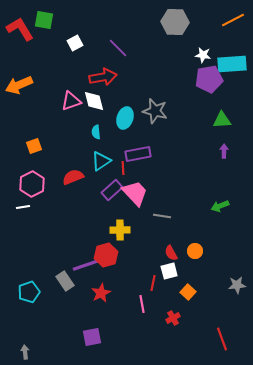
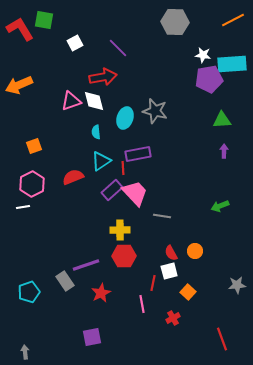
red hexagon at (106, 255): moved 18 px right, 1 px down; rotated 15 degrees clockwise
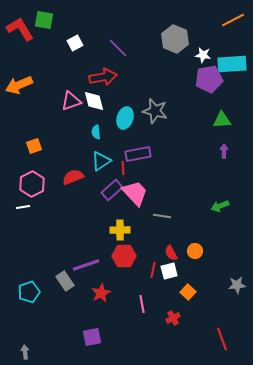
gray hexagon at (175, 22): moved 17 px down; rotated 20 degrees clockwise
red line at (153, 283): moved 13 px up
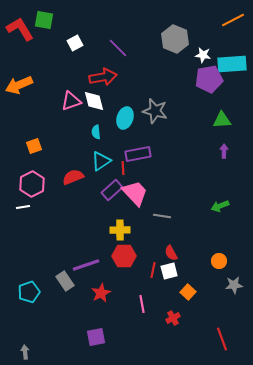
orange circle at (195, 251): moved 24 px right, 10 px down
gray star at (237, 285): moved 3 px left
purple square at (92, 337): moved 4 px right
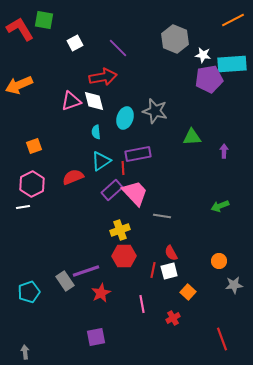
green triangle at (222, 120): moved 30 px left, 17 px down
yellow cross at (120, 230): rotated 18 degrees counterclockwise
purple line at (86, 265): moved 6 px down
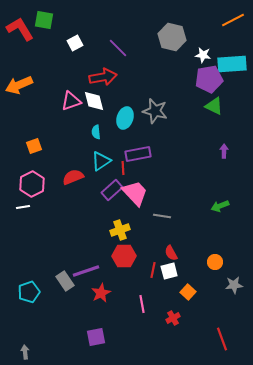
gray hexagon at (175, 39): moved 3 px left, 2 px up; rotated 8 degrees counterclockwise
green triangle at (192, 137): moved 22 px right, 31 px up; rotated 30 degrees clockwise
orange circle at (219, 261): moved 4 px left, 1 px down
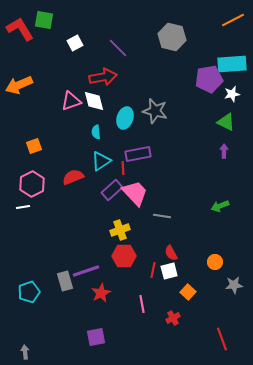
white star at (203, 55): moved 29 px right, 39 px down; rotated 21 degrees counterclockwise
green triangle at (214, 106): moved 12 px right, 16 px down
gray rectangle at (65, 281): rotated 18 degrees clockwise
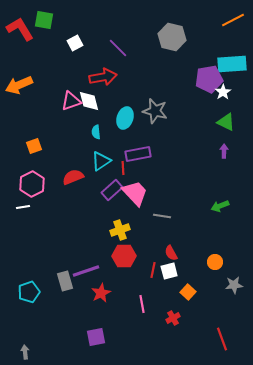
white star at (232, 94): moved 9 px left, 2 px up; rotated 21 degrees counterclockwise
white diamond at (94, 101): moved 5 px left
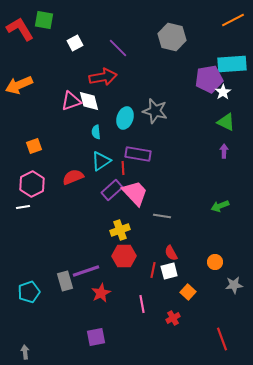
purple rectangle at (138, 154): rotated 20 degrees clockwise
